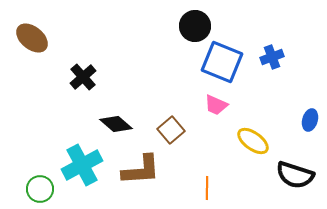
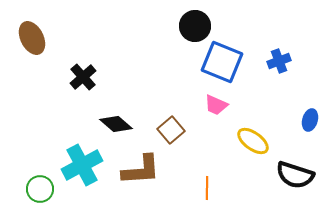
brown ellipse: rotated 24 degrees clockwise
blue cross: moved 7 px right, 4 px down
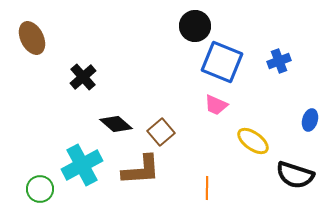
brown square: moved 10 px left, 2 px down
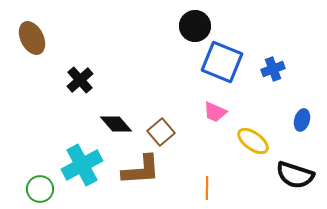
blue cross: moved 6 px left, 8 px down
black cross: moved 3 px left, 3 px down
pink trapezoid: moved 1 px left, 7 px down
blue ellipse: moved 8 px left
black diamond: rotated 8 degrees clockwise
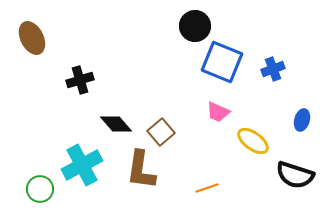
black cross: rotated 24 degrees clockwise
pink trapezoid: moved 3 px right
brown L-shape: rotated 102 degrees clockwise
orange line: rotated 70 degrees clockwise
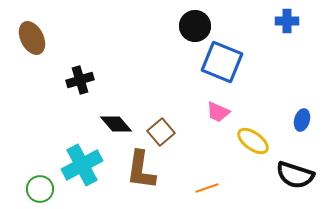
blue cross: moved 14 px right, 48 px up; rotated 20 degrees clockwise
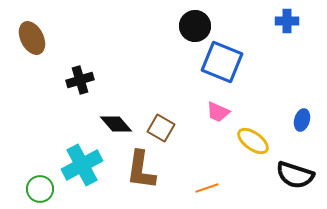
brown square: moved 4 px up; rotated 20 degrees counterclockwise
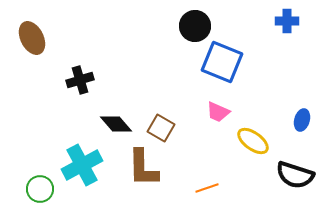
brown L-shape: moved 2 px right, 2 px up; rotated 9 degrees counterclockwise
